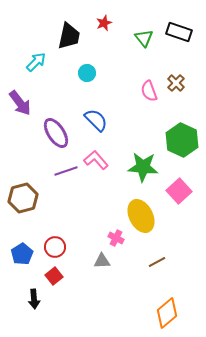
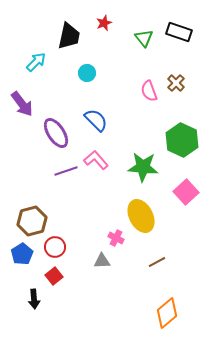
purple arrow: moved 2 px right, 1 px down
pink square: moved 7 px right, 1 px down
brown hexagon: moved 9 px right, 23 px down
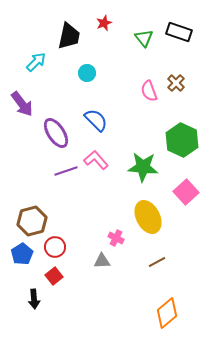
yellow ellipse: moved 7 px right, 1 px down
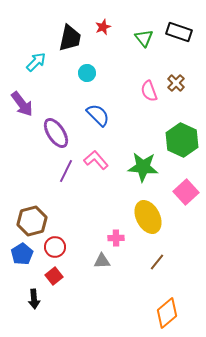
red star: moved 1 px left, 4 px down
black trapezoid: moved 1 px right, 2 px down
blue semicircle: moved 2 px right, 5 px up
purple line: rotated 45 degrees counterclockwise
pink cross: rotated 28 degrees counterclockwise
brown line: rotated 24 degrees counterclockwise
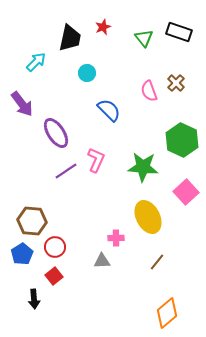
blue semicircle: moved 11 px right, 5 px up
pink L-shape: rotated 65 degrees clockwise
purple line: rotated 30 degrees clockwise
brown hexagon: rotated 20 degrees clockwise
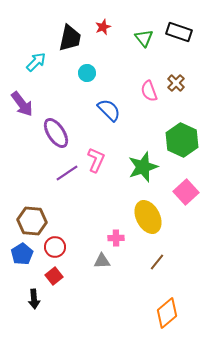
green star: rotated 24 degrees counterclockwise
purple line: moved 1 px right, 2 px down
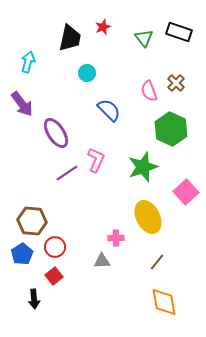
cyan arrow: moved 8 px left; rotated 30 degrees counterclockwise
green hexagon: moved 11 px left, 11 px up
orange diamond: moved 3 px left, 11 px up; rotated 60 degrees counterclockwise
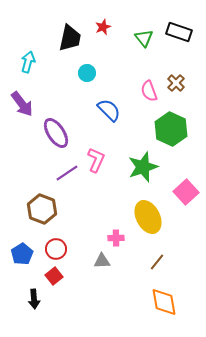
brown hexagon: moved 10 px right, 12 px up; rotated 16 degrees clockwise
red circle: moved 1 px right, 2 px down
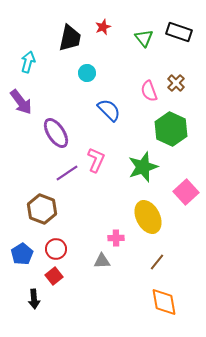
purple arrow: moved 1 px left, 2 px up
